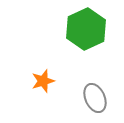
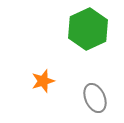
green hexagon: moved 2 px right
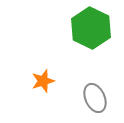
green hexagon: moved 3 px right, 1 px up; rotated 9 degrees counterclockwise
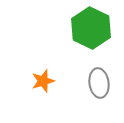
gray ellipse: moved 4 px right, 15 px up; rotated 16 degrees clockwise
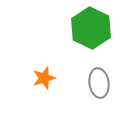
orange star: moved 1 px right, 3 px up
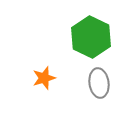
green hexagon: moved 9 px down
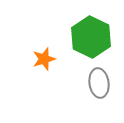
orange star: moved 19 px up
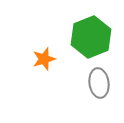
green hexagon: rotated 12 degrees clockwise
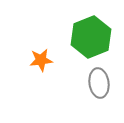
orange star: moved 3 px left, 1 px down; rotated 10 degrees clockwise
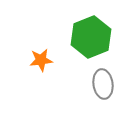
gray ellipse: moved 4 px right, 1 px down
